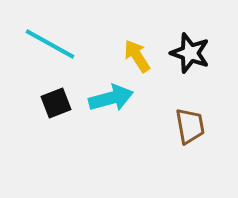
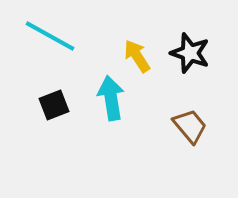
cyan line: moved 8 px up
cyan arrow: rotated 84 degrees counterclockwise
black square: moved 2 px left, 2 px down
brown trapezoid: rotated 30 degrees counterclockwise
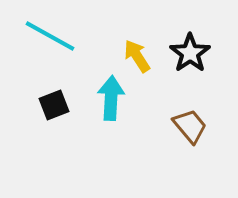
black star: rotated 18 degrees clockwise
cyan arrow: rotated 12 degrees clockwise
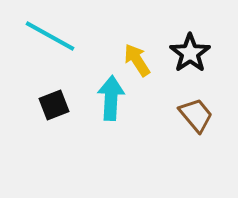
yellow arrow: moved 4 px down
brown trapezoid: moved 6 px right, 11 px up
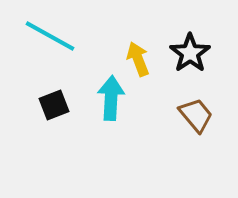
yellow arrow: moved 1 px right, 1 px up; rotated 12 degrees clockwise
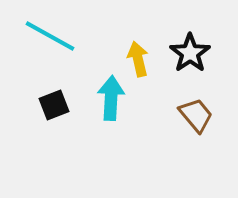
yellow arrow: rotated 8 degrees clockwise
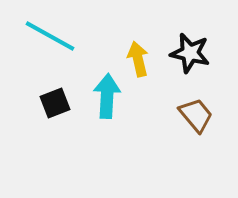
black star: rotated 24 degrees counterclockwise
cyan arrow: moved 4 px left, 2 px up
black square: moved 1 px right, 2 px up
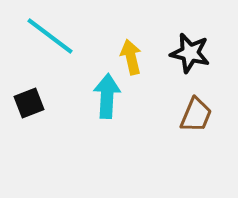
cyan line: rotated 8 degrees clockwise
yellow arrow: moved 7 px left, 2 px up
black square: moved 26 px left
brown trapezoid: rotated 63 degrees clockwise
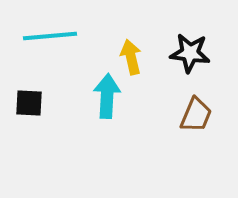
cyan line: rotated 42 degrees counterclockwise
black star: rotated 6 degrees counterclockwise
black square: rotated 24 degrees clockwise
